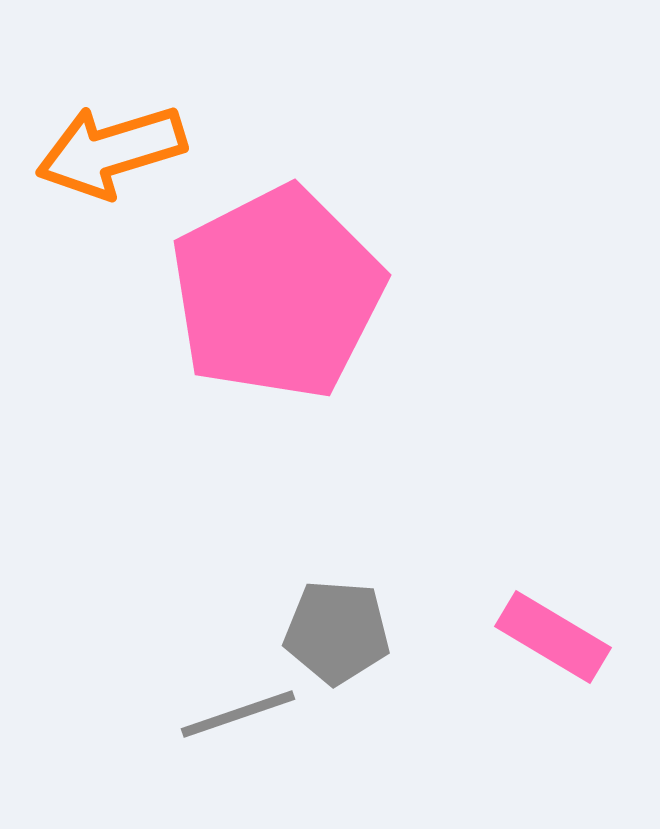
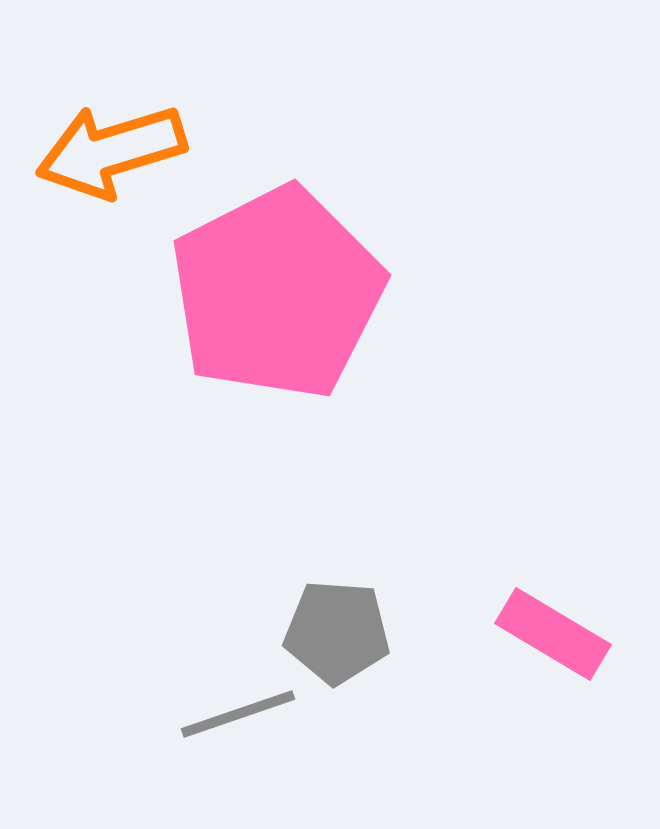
pink rectangle: moved 3 px up
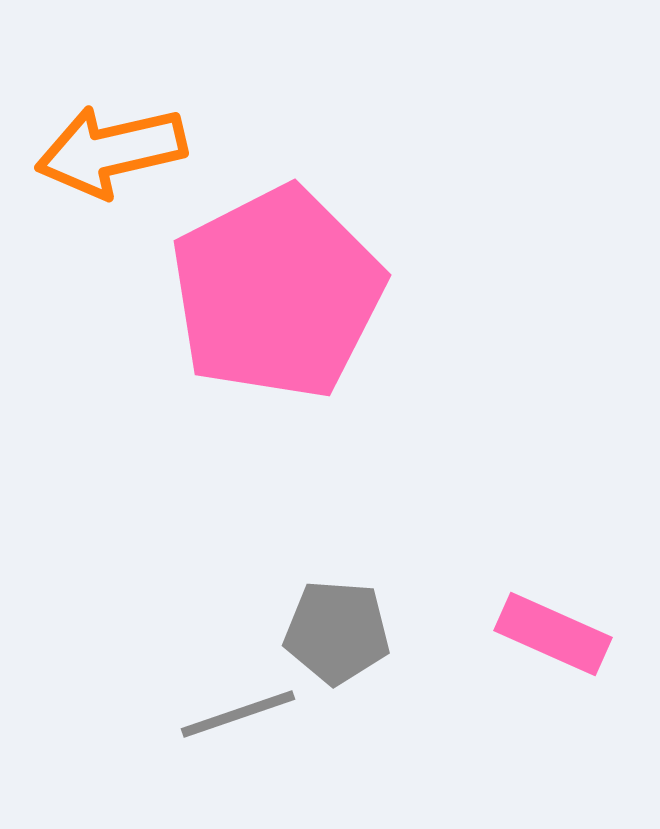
orange arrow: rotated 4 degrees clockwise
pink rectangle: rotated 7 degrees counterclockwise
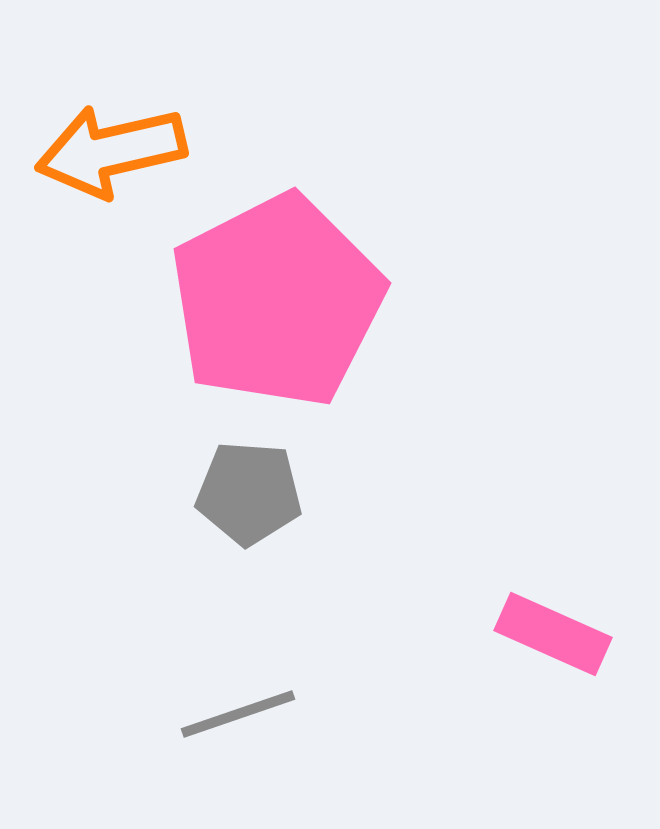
pink pentagon: moved 8 px down
gray pentagon: moved 88 px left, 139 px up
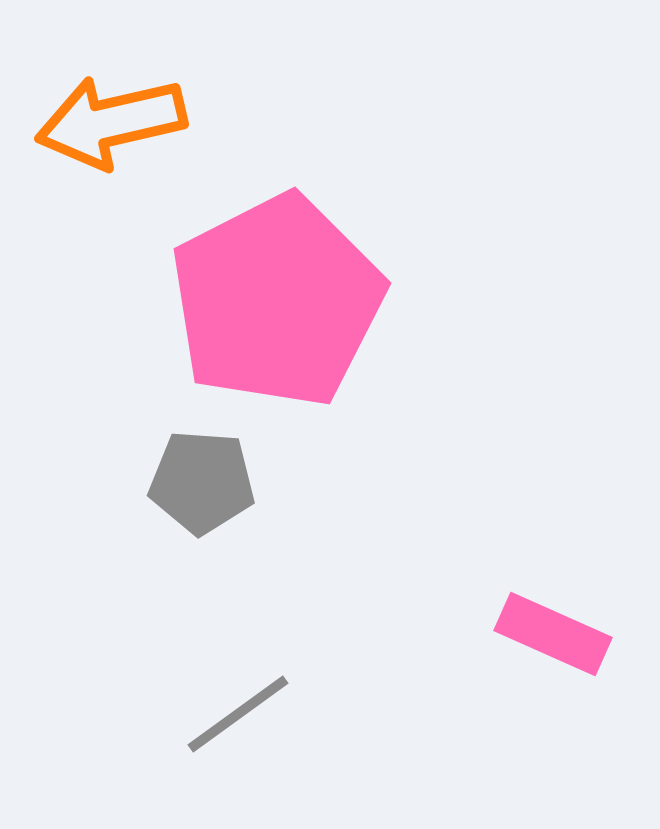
orange arrow: moved 29 px up
gray pentagon: moved 47 px left, 11 px up
gray line: rotated 17 degrees counterclockwise
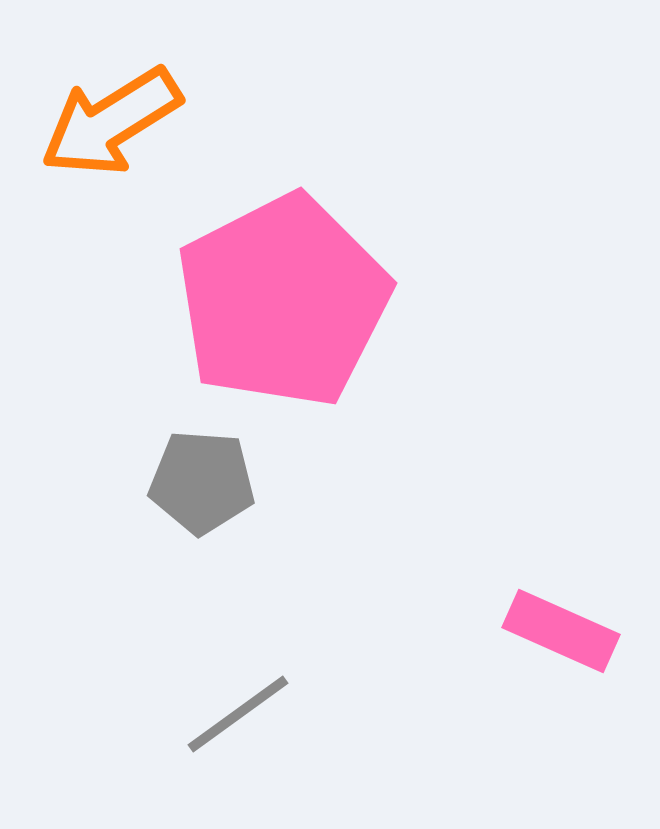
orange arrow: rotated 19 degrees counterclockwise
pink pentagon: moved 6 px right
pink rectangle: moved 8 px right, 3 px up
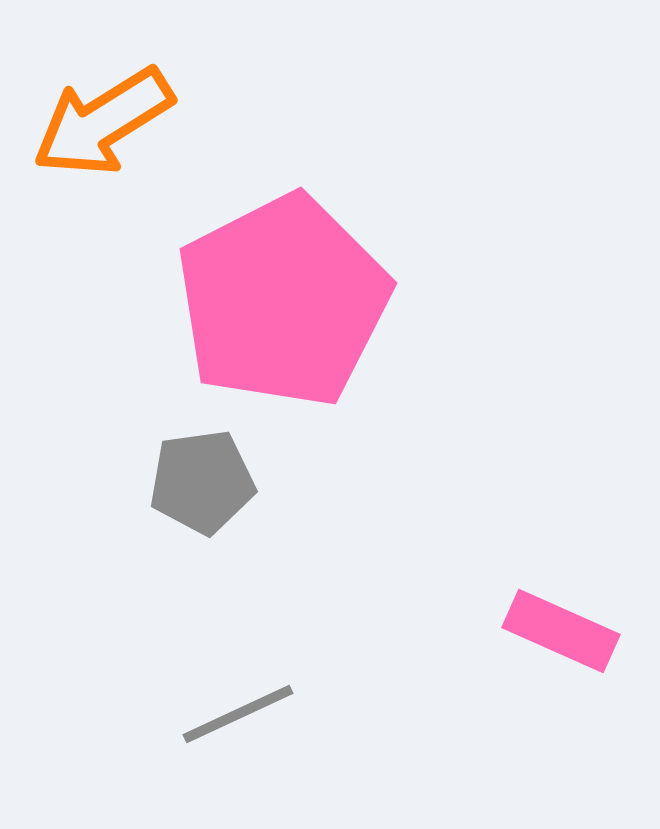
orange arrow: moved 8 px left
gray pentagon: rotated 12 degrees counterclockwise
gray line: rotated 11 degrees clockwise
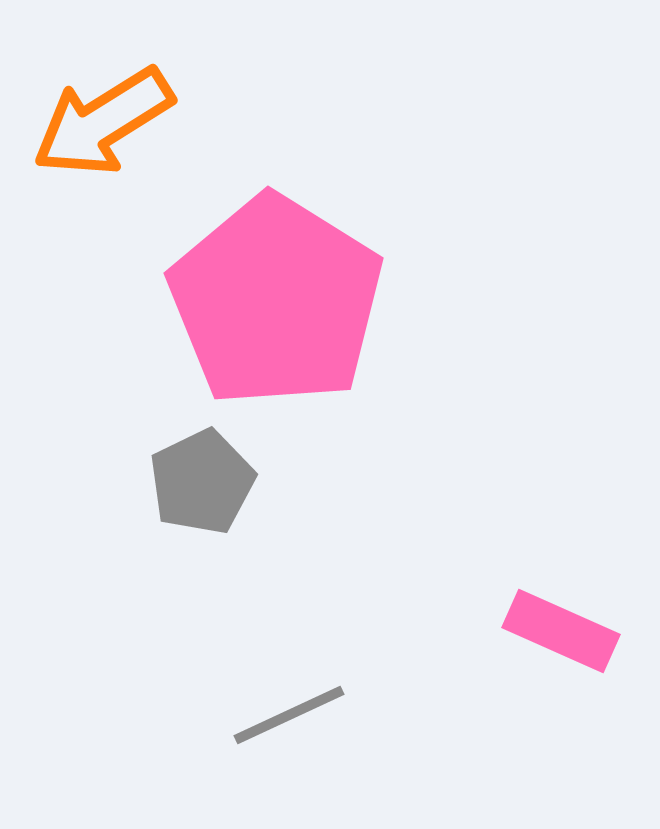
pink pentagon: moved 7 px left; rotated 13 degrees counterclockwise
gray pentagon: rotated 18 degrees counterclockwise
gray line: moved 51 px right, 1 px down
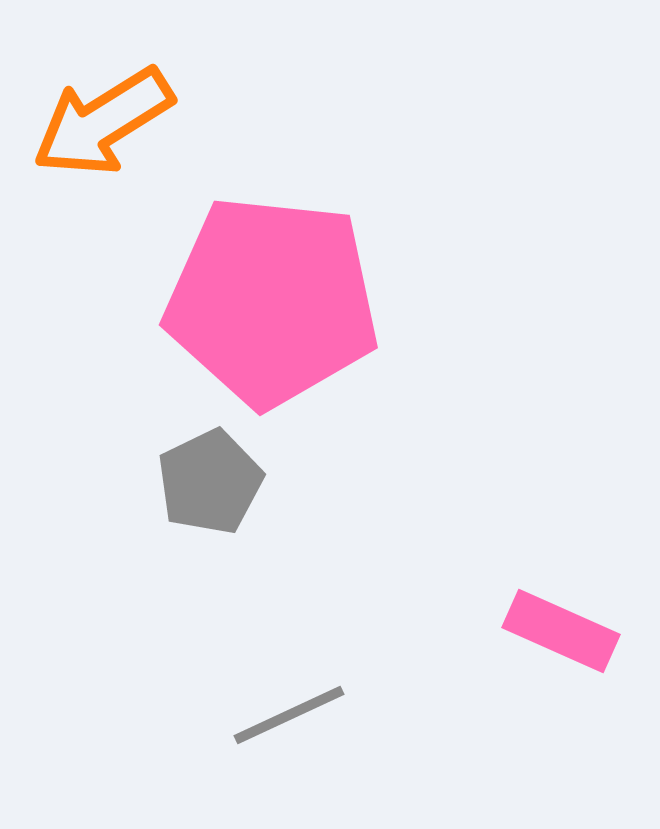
pink pentagon: moved 4 px left; rotated 26 degrees counterclockwise
gray pentagon: moved 8 px right
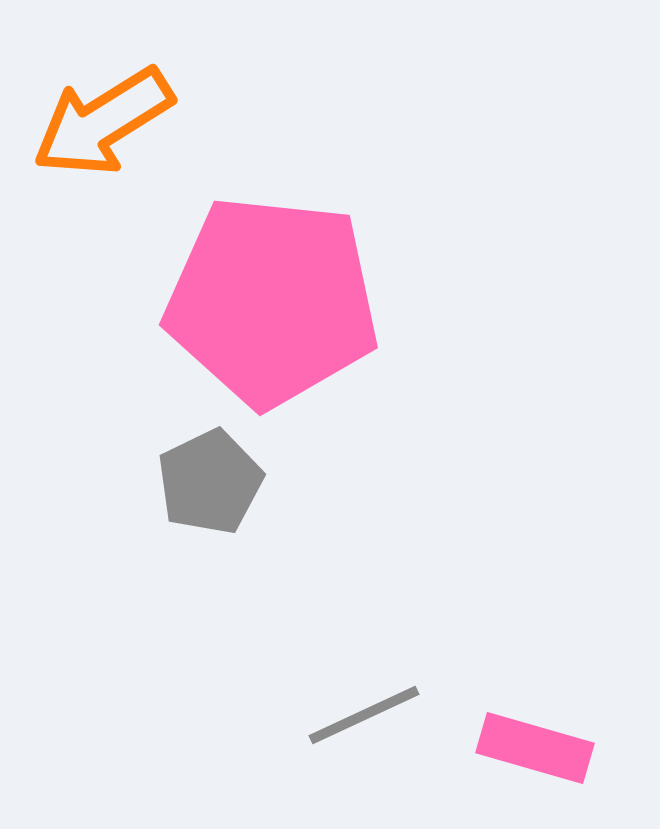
pink rectangle: moved 26 px left, 117 px down; rotated 8 degrees counterclockwise
gray line: moved 75 px right
